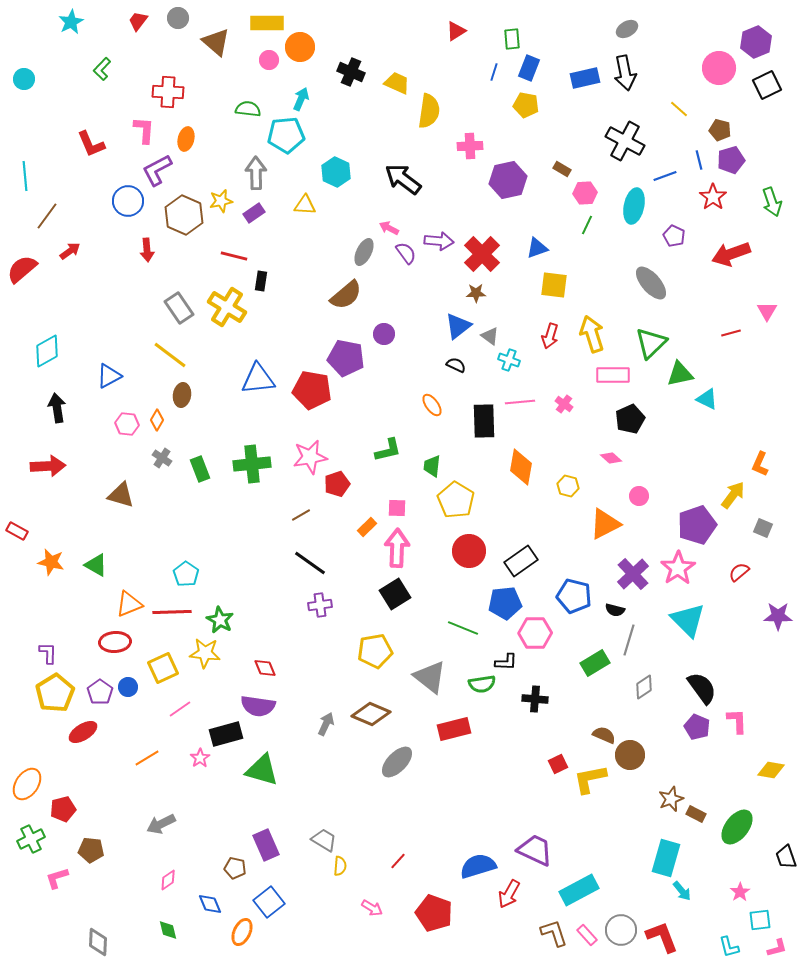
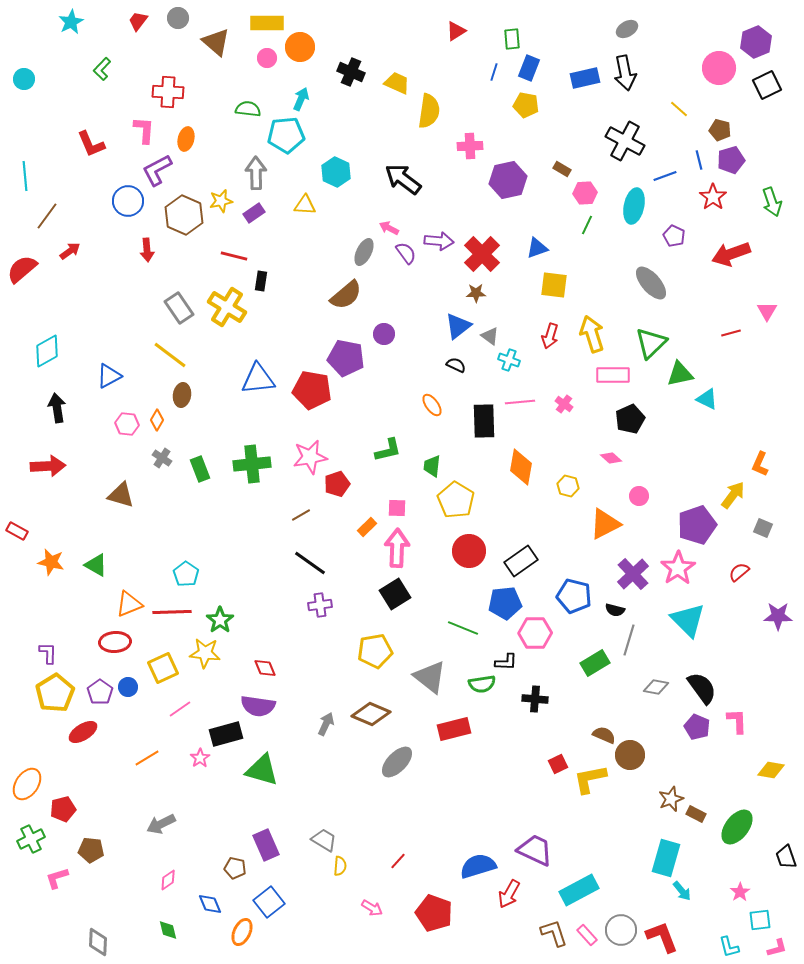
pink circle at (269, 60): moved 2 px left, 2 px up
green star at (220, 620): rotated 8 degrees clockwise
gray diamond at (644, 687): moved 12 px right; rotated 45 degrees clockwise
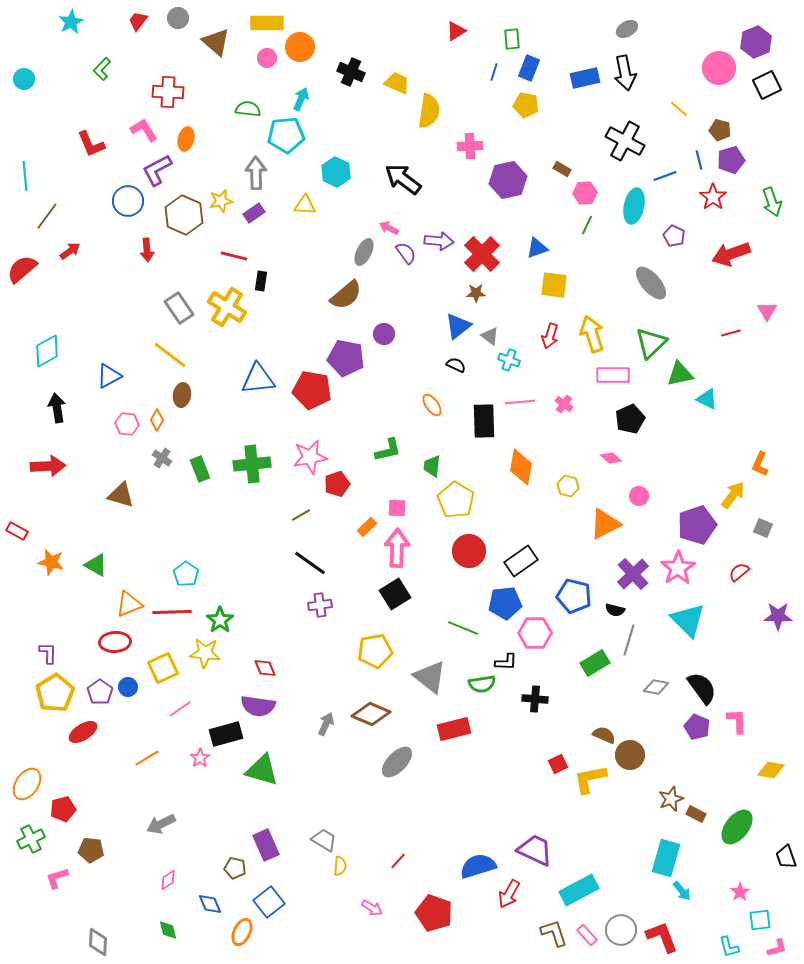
pink L-shape at (144, 130): rotated 36 degrees counterclockwise
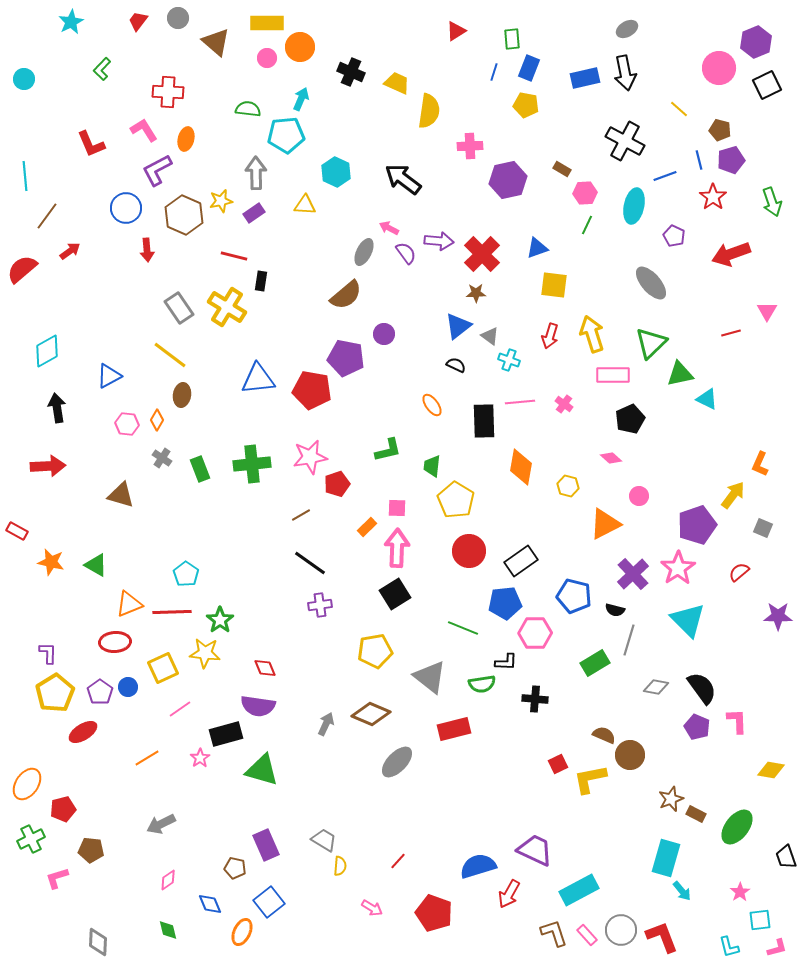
blue circle at (128, 201): moved 2 px left, 7 px down
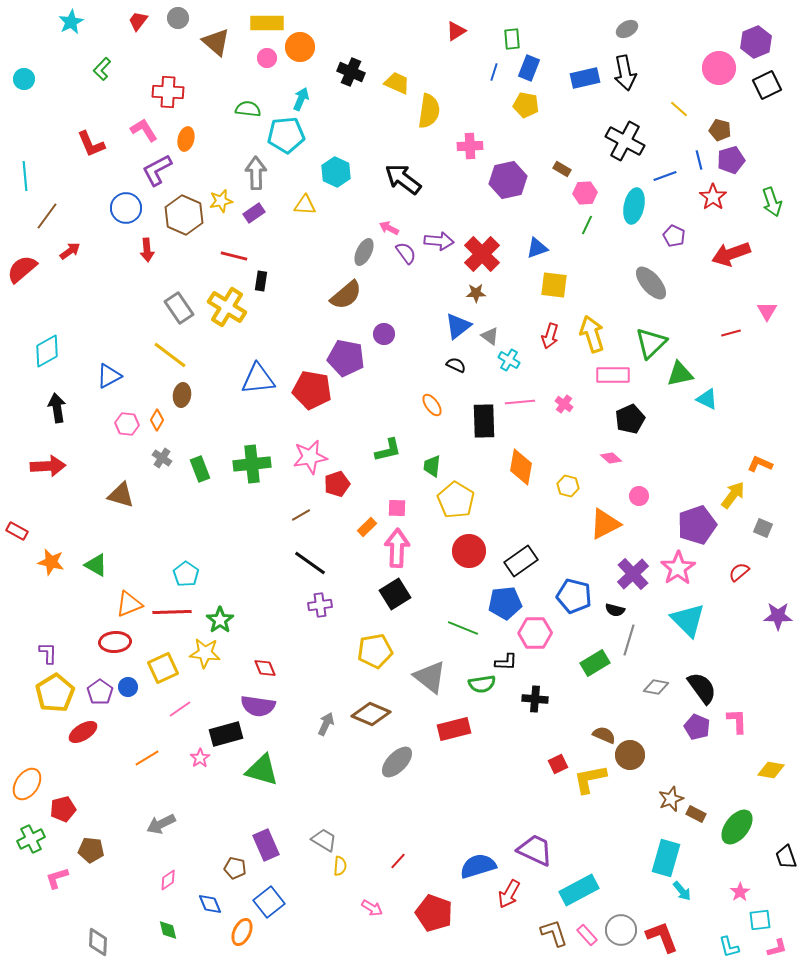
cyan cross at (509, 360): rotated 10 degrees clockwise
orange L-shape at (760, 464): rotated 90 degrees clockwise
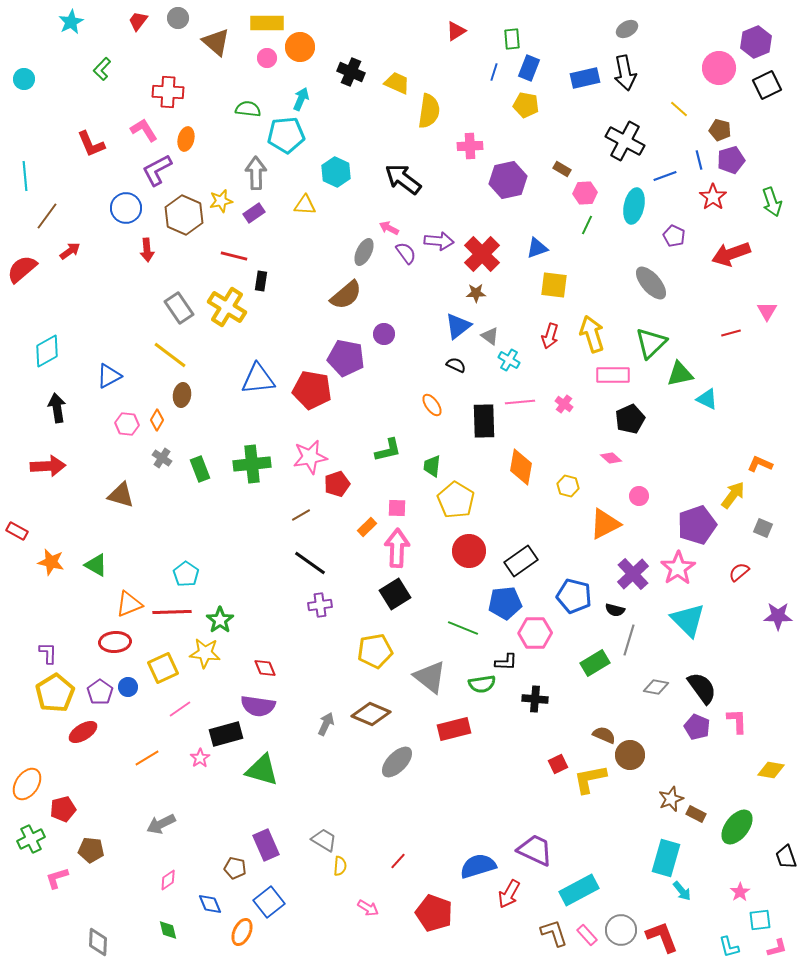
pink arrow at (372, 908): moved 4 px left
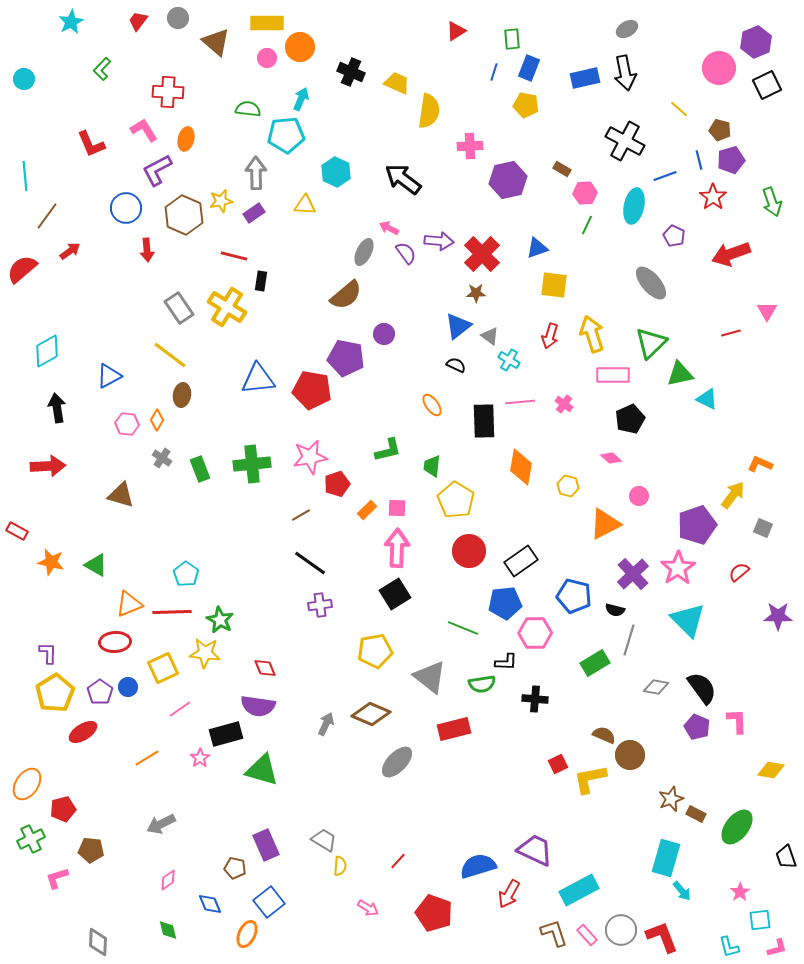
orange rectangle at (367, 527): moved 17 px up
green star at (220, 620): rotated 8 degrees counterclockwise
orange ellipse at (242, 932): moved 5 px right, 2 px down
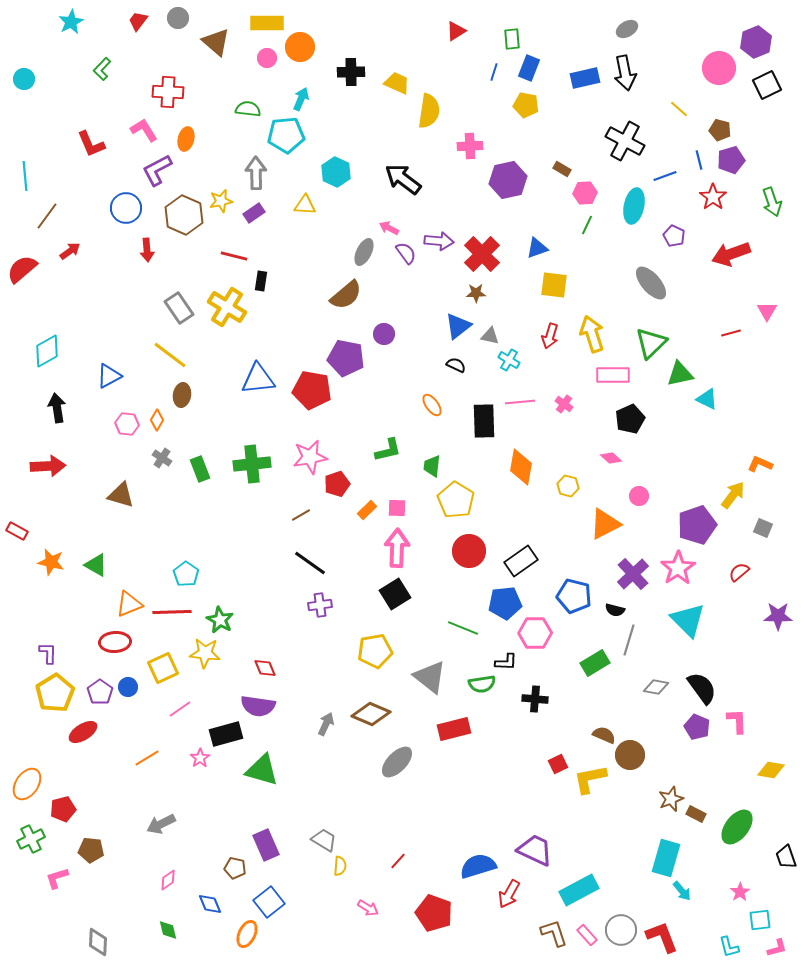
black cross at (351, 72): rotated 24 degrees counterclockwise
gray triangle at (490, 336): rotated 24 degrees counterclockwise
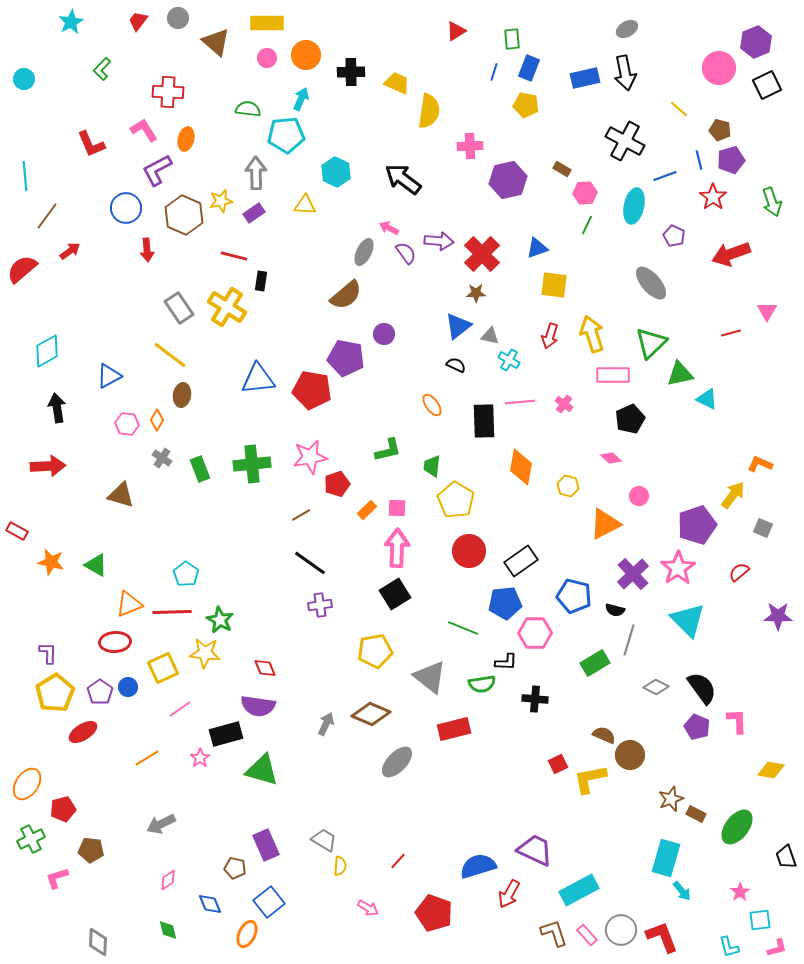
orange circle at (300, 47): moved 6 px right, 8 px down
gray diamond at (656, 687): rotated 15 degrees clockwise
